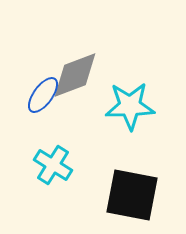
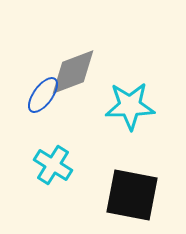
gray diamond: moved 2 px left, 3 px up
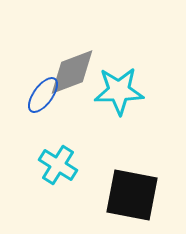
gray diamond: moved 1 px left
cyan star: moved 11 px left, 15 px up
cyan cross: moved 5 px right
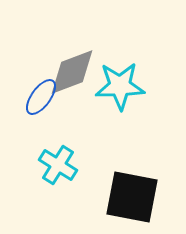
cyan star: moved 1 px right, 5 px up
blue ellipse: moved 2 px left, 2 px down
black square: moved 2 px down
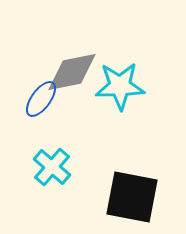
gray diamond: rotated 10 degrees clockwise
blue ellipse: moved 2 px down
cyan cross: moved 6 px left, 2 px down; rotated 9 degrees clockwise
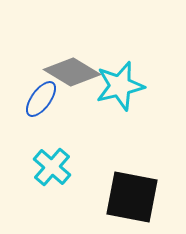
gray diamond: rotated 42 degrees clockwise
cyan star: rotated 12 degrees counterclockwise
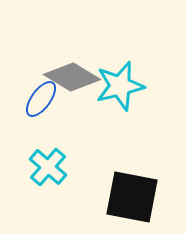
gray diamond: moved 5 px down
cyan cross: moved 4 px left
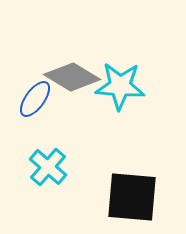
cyan star: rotated 18 degrees clockwise
blue ellipse: moved 6 px left
black square: rotated 6 degrees counterclockwise
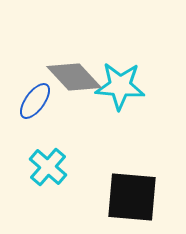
gray diamond: moved 2 px right; rotated 16 degrees clockwise
blue ellipse: moved 2 px down
